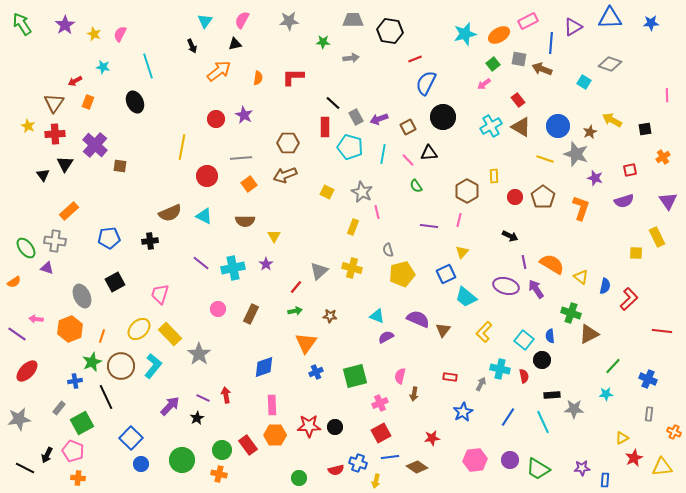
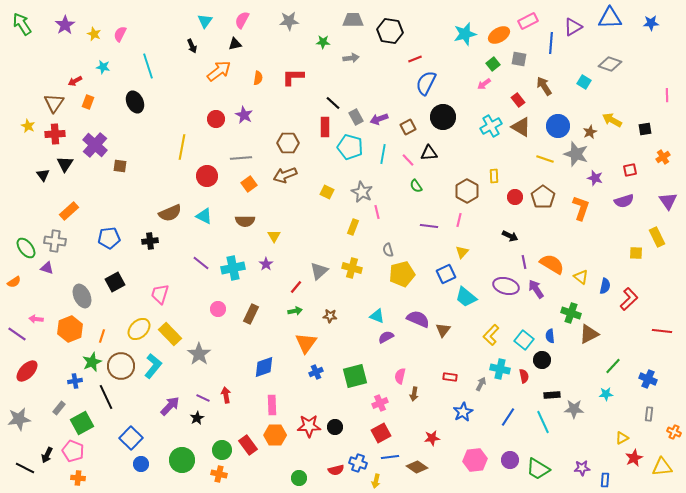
brown arrow at (542, 69): moved 2 px right, 17 px down; rotated 36 degrees clockwise
yellow L-shape at (484, 332): moved 7 px right, 3 px down
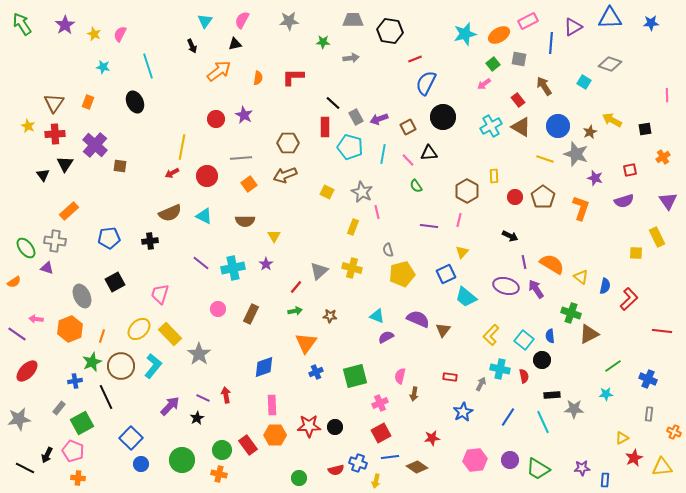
red arrow at (75, 81): moved 97 px right, 92 px down
green line at (613, 366): rotated 12 degrees clockwise
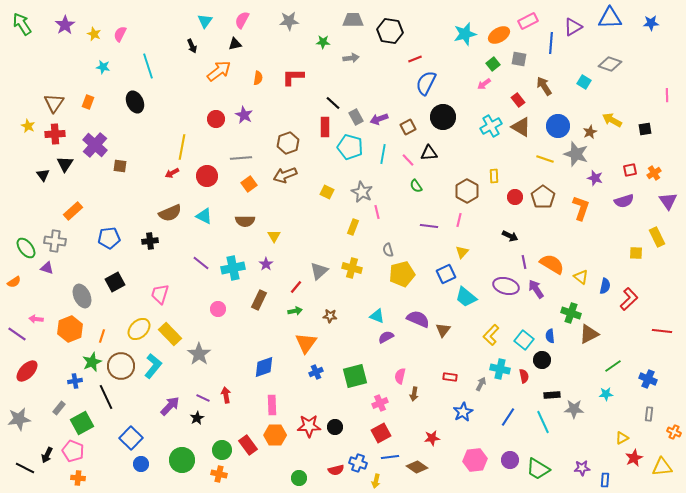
brown hexagon at (288, 143): rotated 20 degrees counterclockwise
orange cross at (663, 157): moved 9 px left, 16 px down
orange rectangle at (69, 211): moved 4 px right
brown rectangle at (251, 314): moved 8 px right, 14 px up
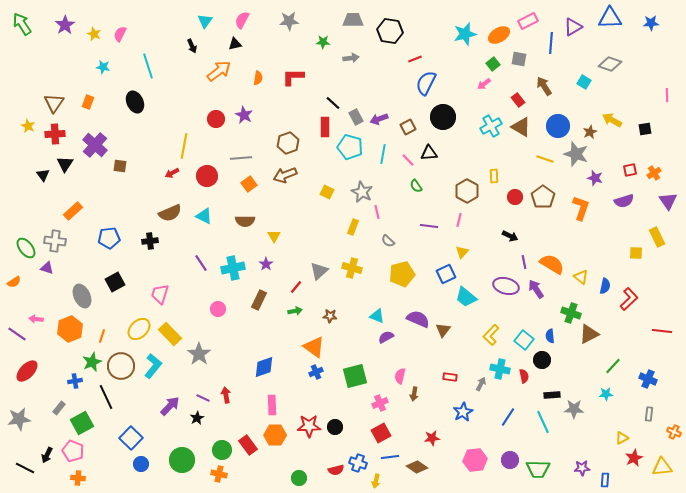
yellow line at (182, 147): moved 2 px right, 1 px up
gray semicircle at (388, 250): moved 9 px up; rotated 32 degrees counterclockwise
purple line at (201, 263): rotated 18 degrees clockwise
orange triangle at (306, 343): moved 8 px right, 4 px down; rotated 30 degrees counterclockwise
green line at (613, 366): rotated 12 degrees counterclockwise
green trapezoid at (538, 469): rotated 30 degrees counterclockwise
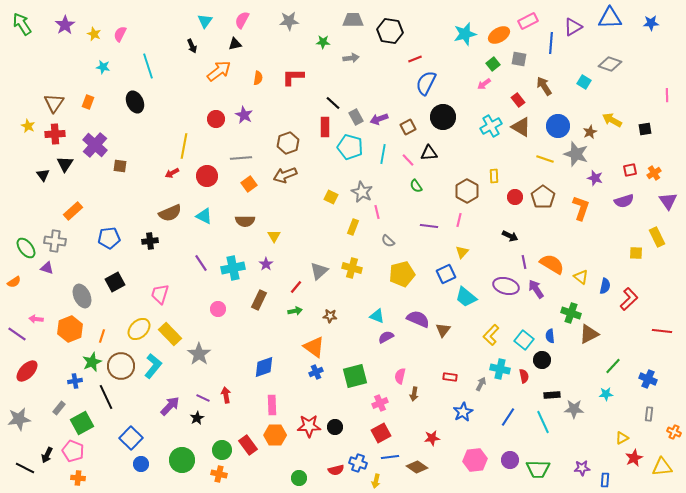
yellow square at (327, 192): moved 4 px right, 5 px down
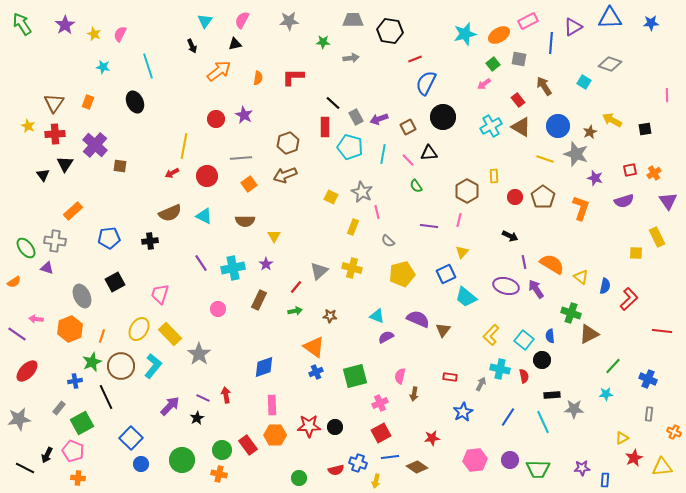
yellow ellipse at (139, 329): rotated 15 degrees counterclockwise
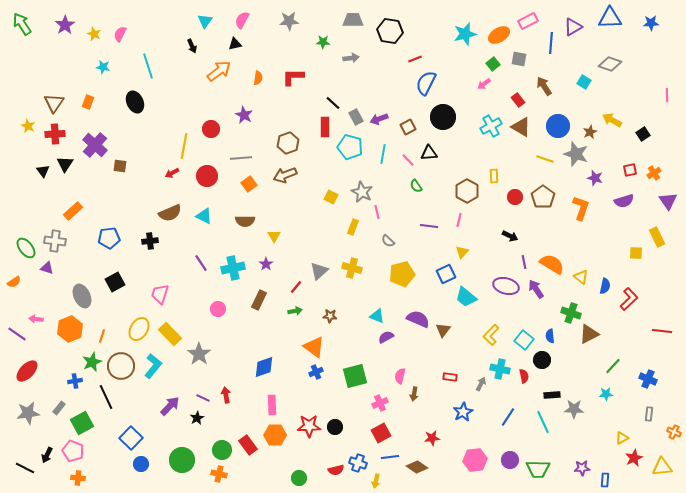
red circle at (216, 119): moved 5 px left, 10 px down
black square at (645, 129): moved 2 px left, 5 px down; rotated 24 degrees counterclockwise
black triangle at (43, 175): moved 4 px up
gray star at (19, 419): moved 9 px right, 6 px up
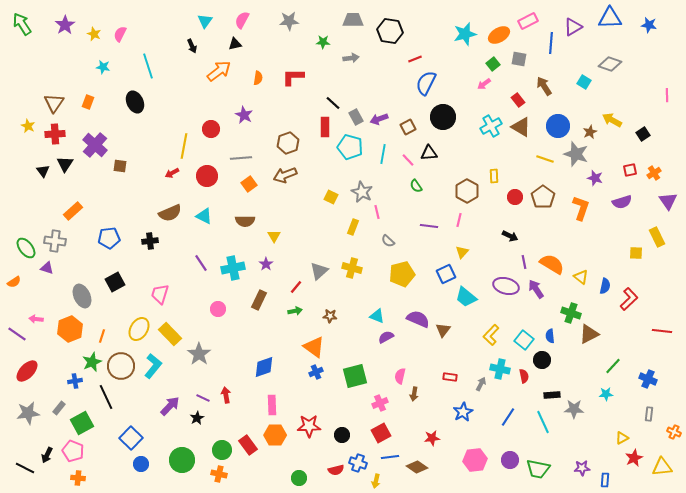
blue star at (651, 23): moved 2 px left, 2 px down; rotated 14 degrees clockwise
purple semicircle at (624, 201): moved 2 px left, 1 px down
black circle at (335, 427): moved 7 px right, 8 px down
green trapezoid at (538, 469): rotated 10 degrees clockwise
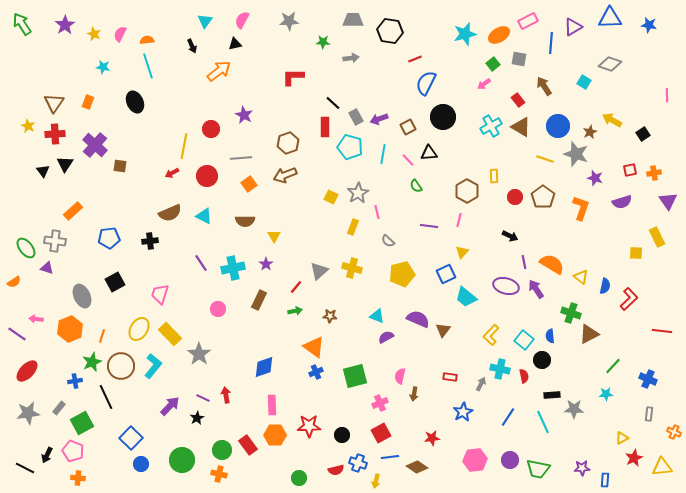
orange semicircle at (258, 78): moved 111 px left, 38 px up; rotated 104 degrees counterclockwise
orange cross at (654, 173): rotated 24 degrees clockwise
gray star at (362, 192): moved 4 px left, 1 px down; rotated 15 degrees clockwise
